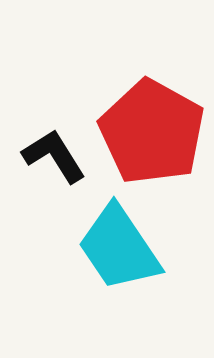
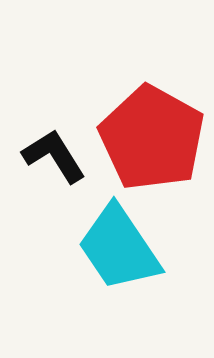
red pentagon: moved 6 px down
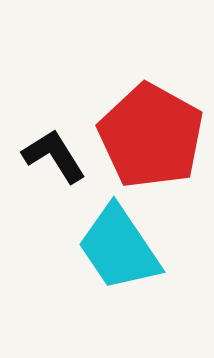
red pentagon: moved 1 px left, 2 px up
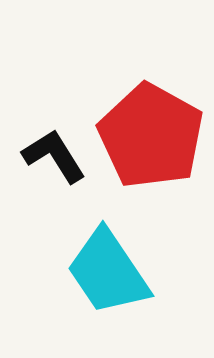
cyan trapezoid: moved 11 px left, 24 px down
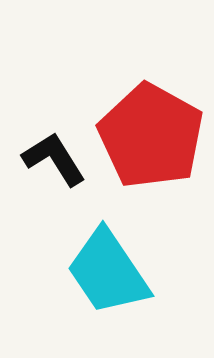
black L-shape: moved 3 px down
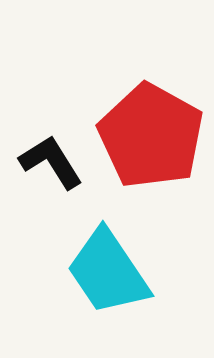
black L-shape: moved 3 px left, 3 px down
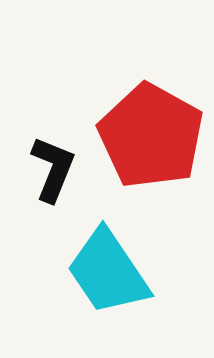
black L-shape: moved 2 px right, 7 px down; rotated 54 degrees clockwise
